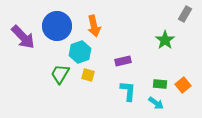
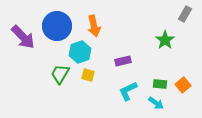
cyan L-shape: rotated 120 degrees counterclockwise
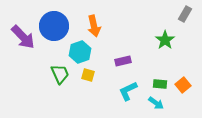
blue circle: moved 3 px left
green trapezoid: rotated 125 degrees clockwise
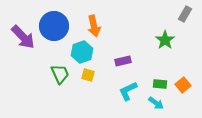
cyan hexagon: moved 2 px right
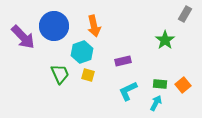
cyan arrow: rotated 98 degrees counterclockwise
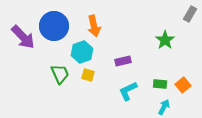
gray rectangle: moved 5 px right
cyan arrow: moved 8 px right, 4 px down
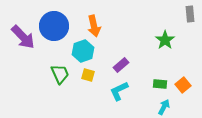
gray rectangle: rotated 35 degrees counterclockwise
cyan hexagon: moved 1 px right, 1 px up
purple rectangle: moved 2 px left, 4 px down; rotated 28 degrees counterclockwise
cyan L-shape: moved 9 px left
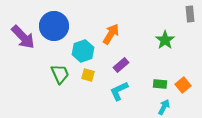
orange arrow: moved 17 px right, 8 px down; rotated 135 degrees counterclockwise
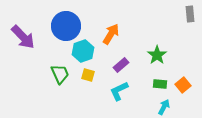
blue circle: moved 12 px right
green star: moved 8 px left, 15 px down
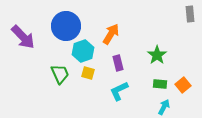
purple rectangle: moved 3 px left, 2 px up; rotated 63 degrees counterclockwise
yellow square: moved 2 px up
